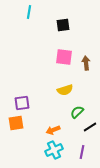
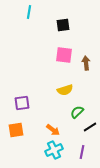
pink square: moved 2 px up
orange square: moved 7 px down
orange arrow: rotated 120 degrees counterclockwise
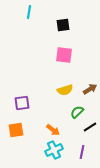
brown arrow: moved 4 px right, 26 px down; rotated 64 degrees clockwise
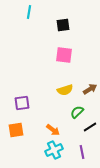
purple line: rotated 24 degrees counterclockwise
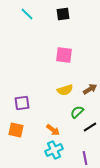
cyan line: moved 2 px left, 2 px down; rotated 56 degrees counterclockwise
black square: moved 11 px up
orange square: rotated 21 degrees clockwise
purple line: moved 3 px right, 6 px down
